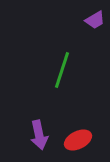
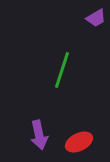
purple trapezoid: moved 1 px right, 2 px up
red ellipse: moved 1 px right, 2 px down
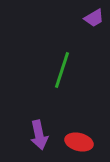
purple trapezoid: moved 2 px left
red ellipse: rotated 40 degrees clockwise
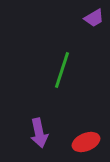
purple arrow: moved 2 px up
red ellipse: moved 7 px right; rotated 36 degrees counterclockwise
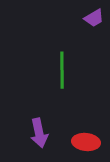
green line: rotated 18 degrees counterclockwise
red ellipse: rotated 28 degrees clockwise
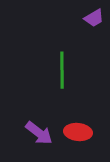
purple arrow: rotated 40 degrees counterclockwise
red ellipse: moved 8 px left, 10 px up
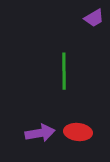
green line: moved 2 px right, 1 px down
purple arrow: moved 1 px right; rotated 48 degrees counterclockwise
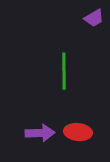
purple arrow: rotated 8 degrees clockwise
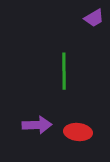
purple arrow: moved 3 px left, 8 px up
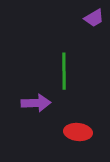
purple arrow: moved 1 px left, 22 px up
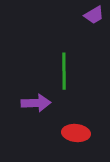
purple trapezoid: moved 3 px up
red ellipse: moved 2 px left, 1 px down
